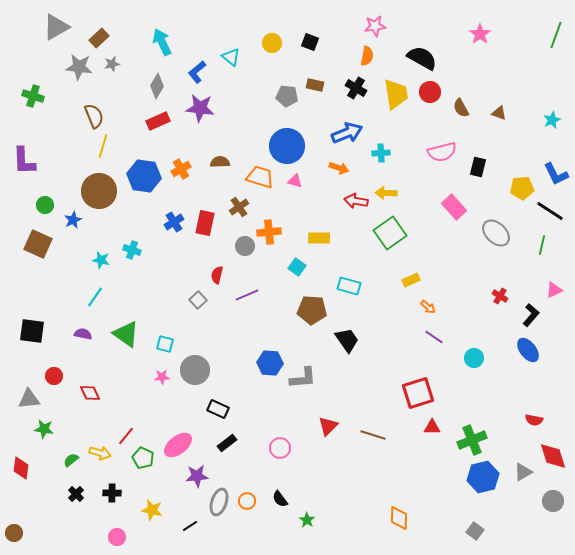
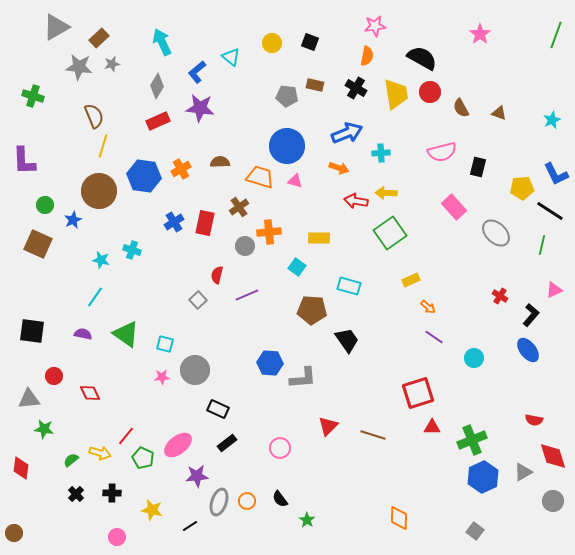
blue hexagon at (483, 477): rotated 12 degrees counterclockwise
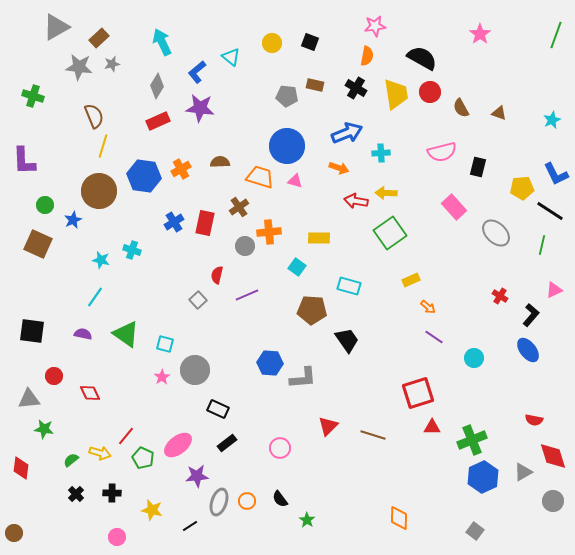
pink star at (162, 377): rotated 28 degrees counterclockwise
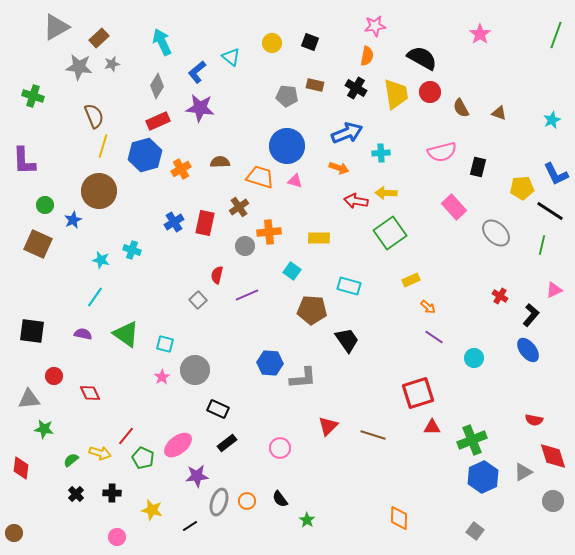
blue hexagon at (144, 176): moved 1 px right, 21 px up; rotated 24 degrees counterclockwise
cyan square at (297, 267): moved 5 px left, 4 px down
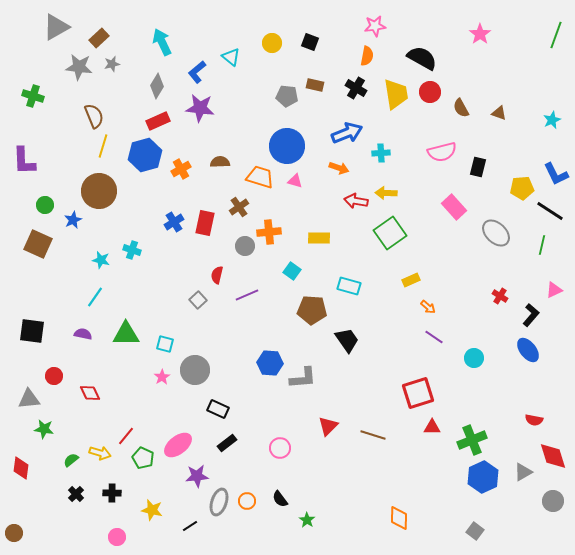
green triangle at (126, 334): rotated 36 degrees counterclockwise
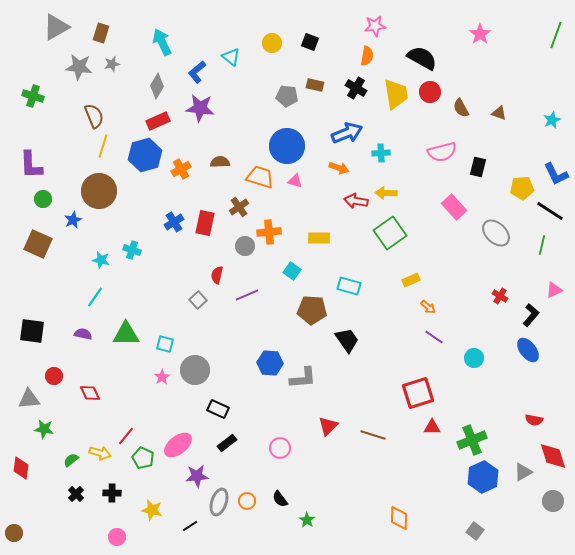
brown rectangle at (99, 38): moved 2 px right, 5 px up; rotated 30 degrees counterclockwise
purple L-shape at (24, 161): moved 7 px right, 4 px down
green circle at (45, 205): moved 2 px left, 6 px up
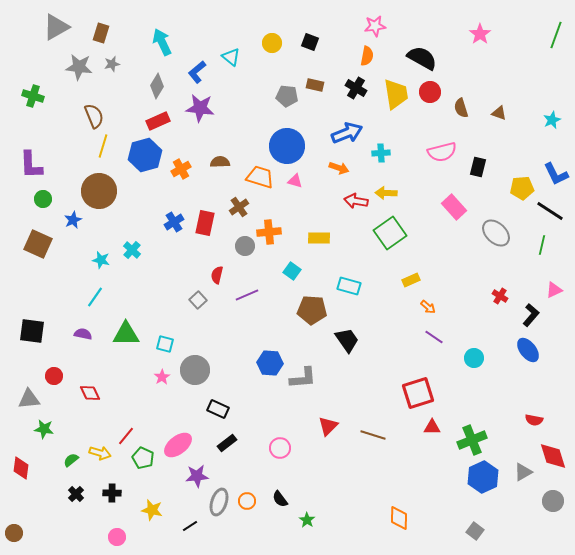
brown semicircle at (461, 108): rotated 12 degrees clockwise
cyan cross at (132, 250): rotated 24 degrees clockwise
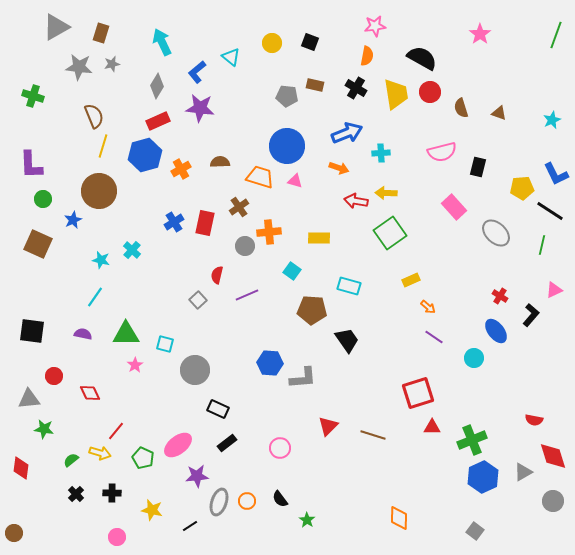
blue ellipse at (528, 350): moved 32 px left, 19 px up
pink star at (162, 377): moved 27 px left, 12 px up
red line at (126, 436): moved 10 px left, 5 px up
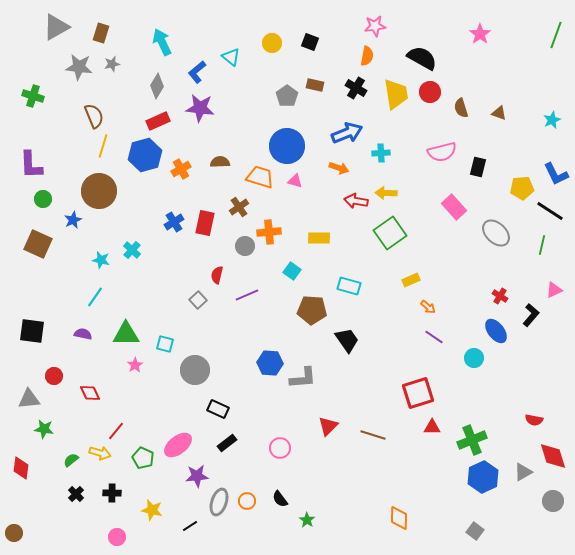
gray pentagon at (287, 96): rotated 30 degrees clockwise
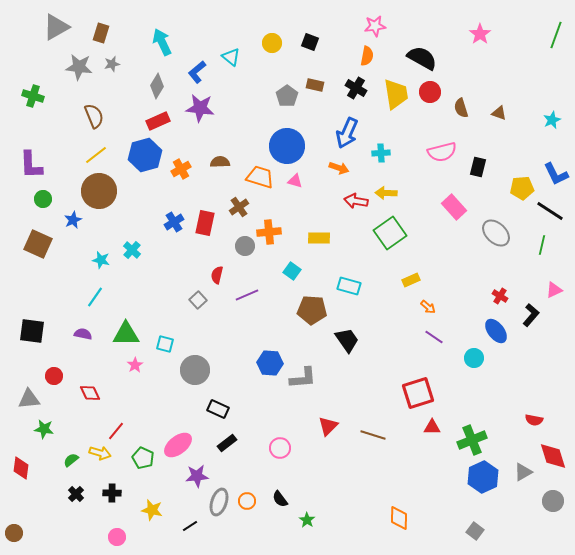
blue arrow at (347, 133): rotated 136 degrees clockwise
yellow line at (103, 146): moved 7 px left, 9 px down; rotated 35 degrees clockwise
